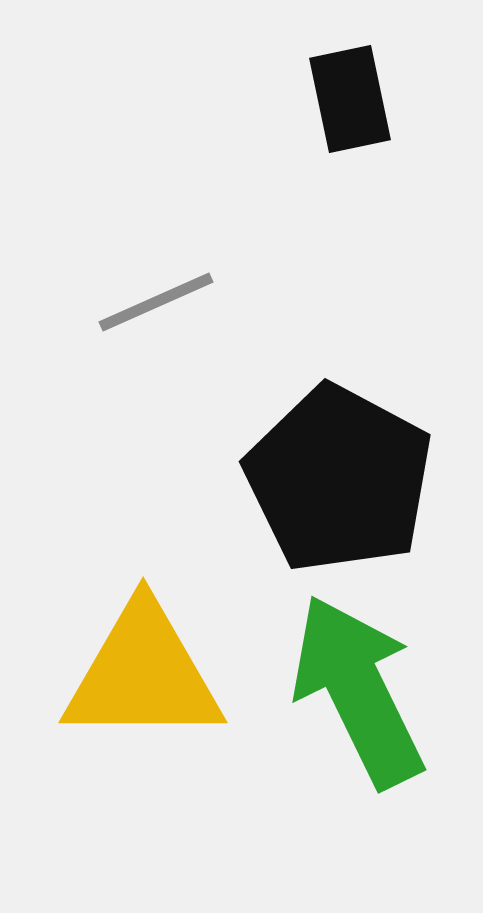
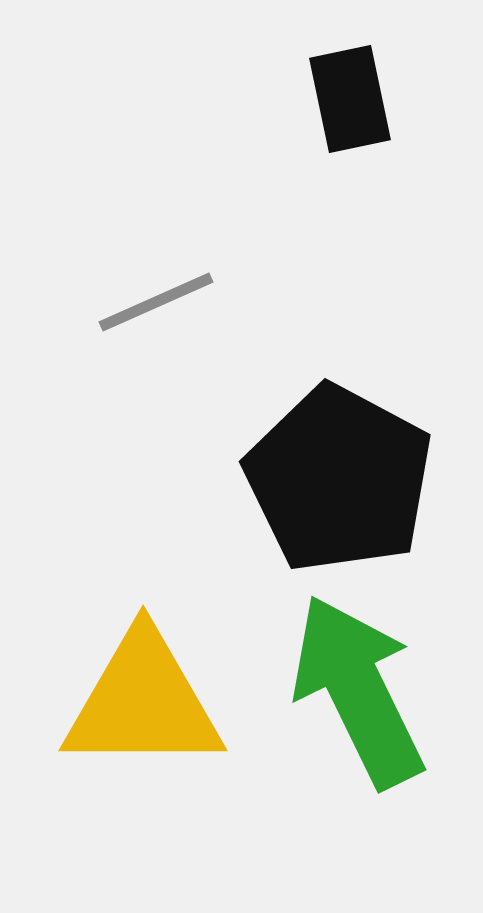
yellow triangle: moved 28 px down
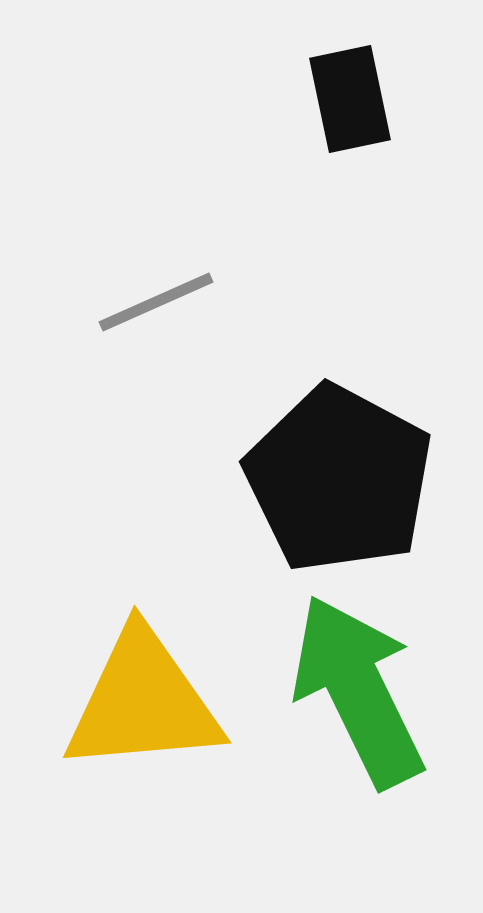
yellow triangle: rotated 5 degrees counterclockwise
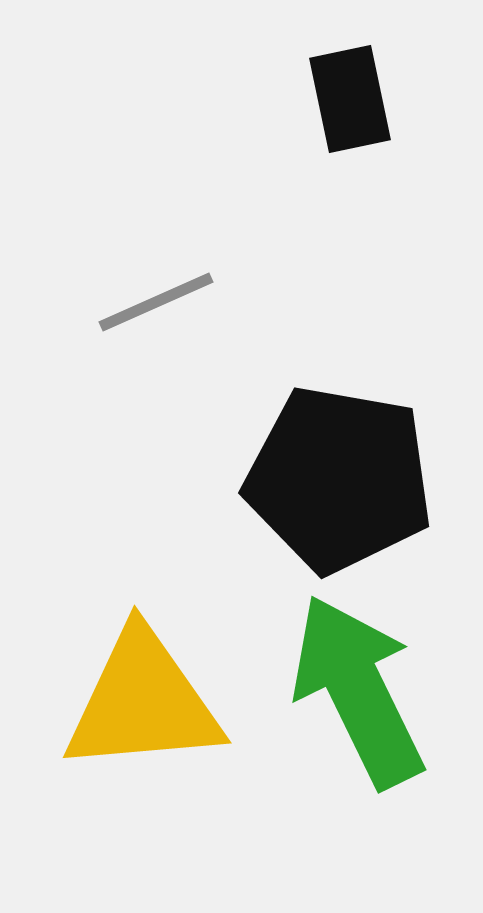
black pentagon: rotated 18 degrees counterclockwise
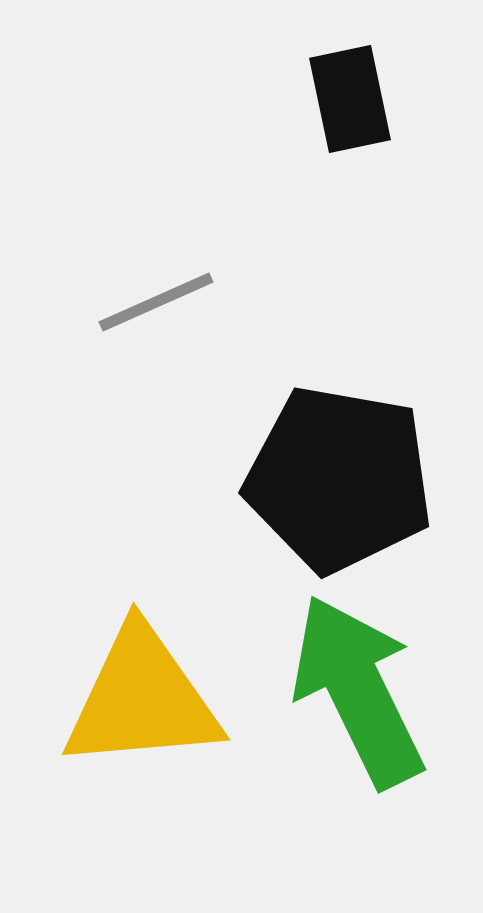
yellow triangle: moved 1 px left, 3 px up
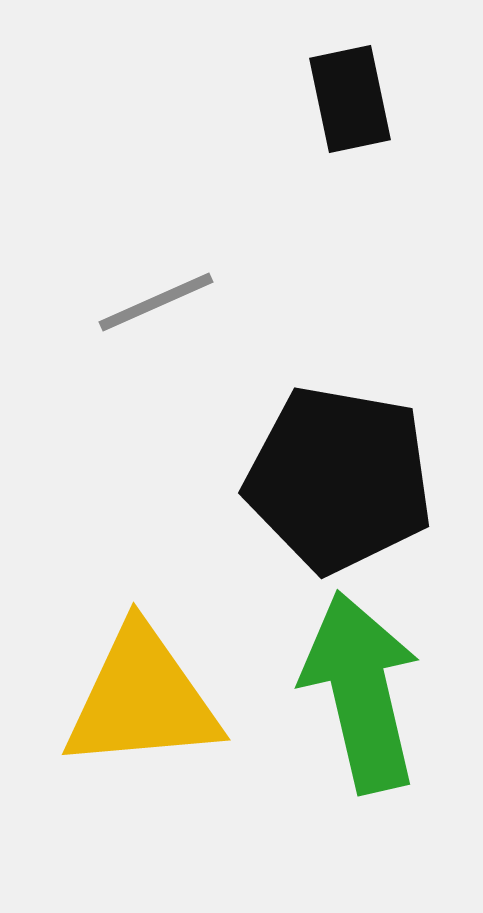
green arrow: moved 3 px right, 1 px down; rotated 13 degrees clockwise
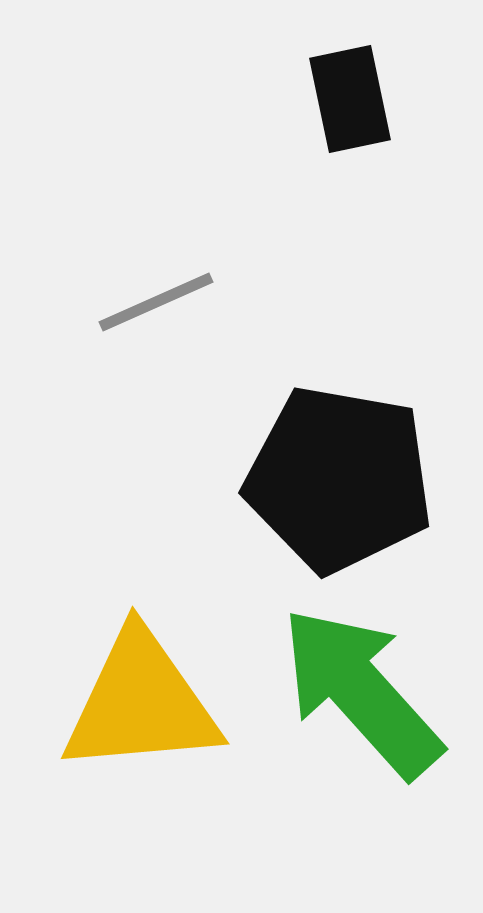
green arrow: rotated 29 degrees counterclockwise
yellow triangle: moved 1 px left, 4 px down
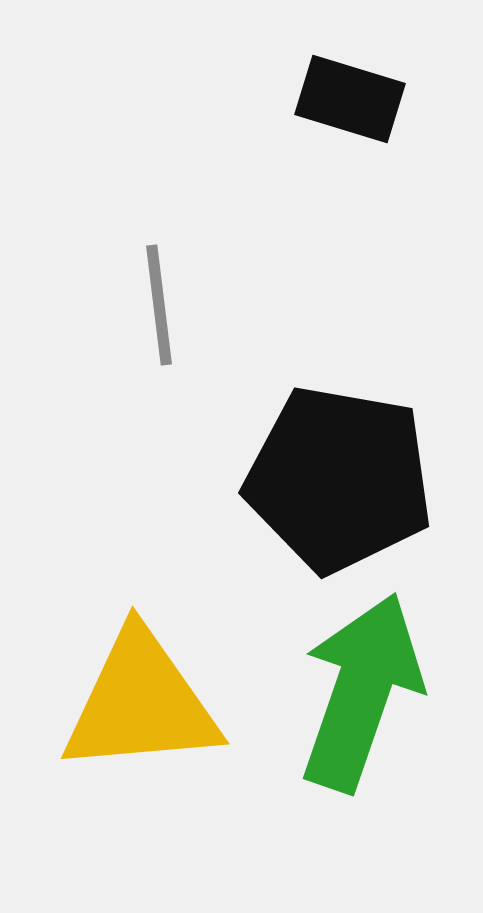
black rectangle: rotated 61 degrees counterclockwise
gray line: moved 3 px right, 3 px down; rotated 73 degrees counterclockwise
green arrow: rotated 61 degrees clockwise
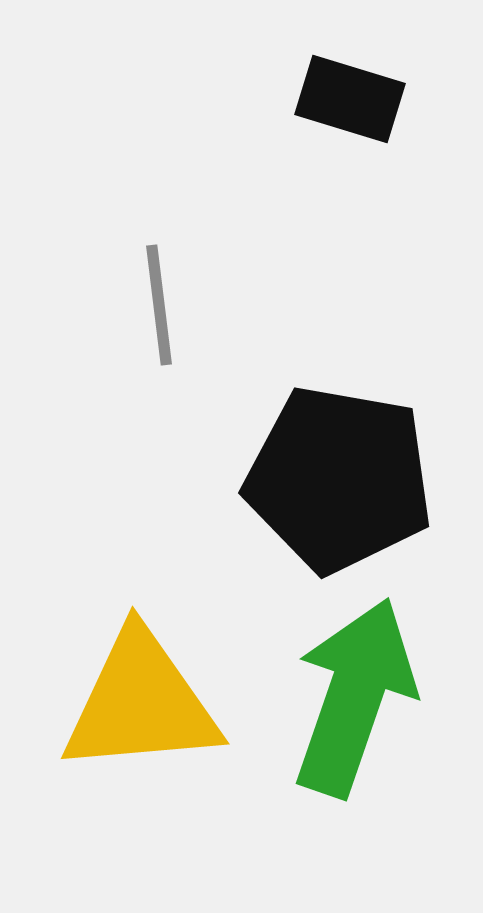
green arrow: moved 7 px left, 5 px down
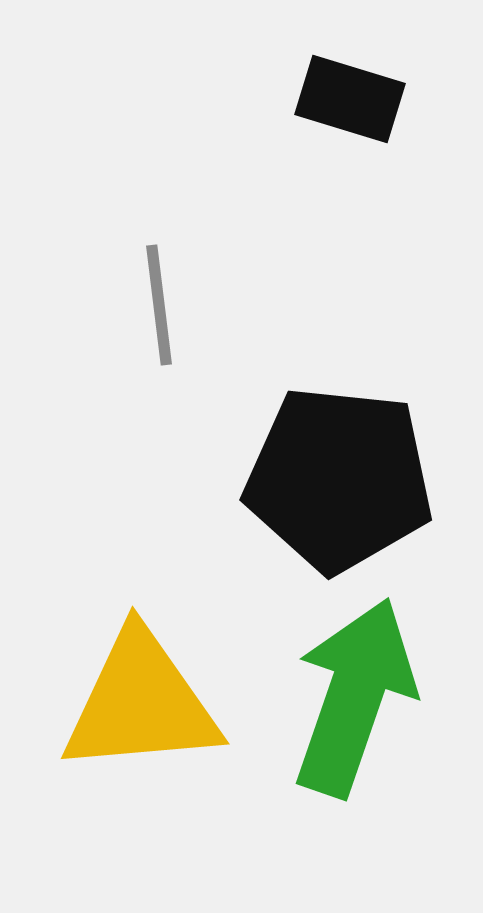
black pentagon: rotated 4 degrees counterclockwise
